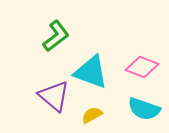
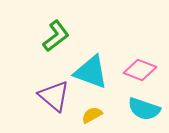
pink diamond: moved 2 px left, 3 px down
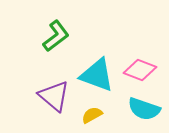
cyan triangle: moved 6 px right, 3 px down
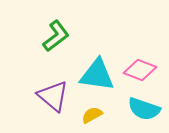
cyan triangle: rotated 12 degrees counterclockwise
purple triangle: moved 1 px left
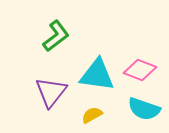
purple triangle: moved 2 px left, 4 px up; rotated 28 degrees clockwise
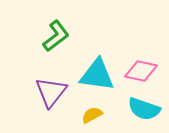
pink diamond: moved 1 px right, 1 px down; rotated 8 degrees counterclockwise
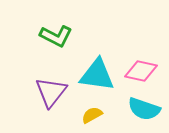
green L-shape: rotated 64 degrees clockwise
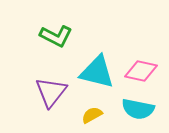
cyan triangle: moved 3 px up; rotated 6 degrees clockwise
cyan semicircle: moved 6 px left; rotated 8 degrees counterclockwise
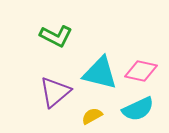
cyan triangle: moved 3 px right, 1 px down
purple triangle: moved 4 px right; rotated 12 degrees clockwise
cyan semicircle: rotated 36 degrees counterclockwise
yellow semicircle: moved 1 px down
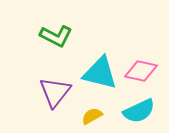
purple triangle: rotated 12 degrees counterclockwise
cyan semicircle: moved 1 px right, 2 px down
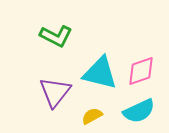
pink diamond: rotated 32 degrees counterclockwise
